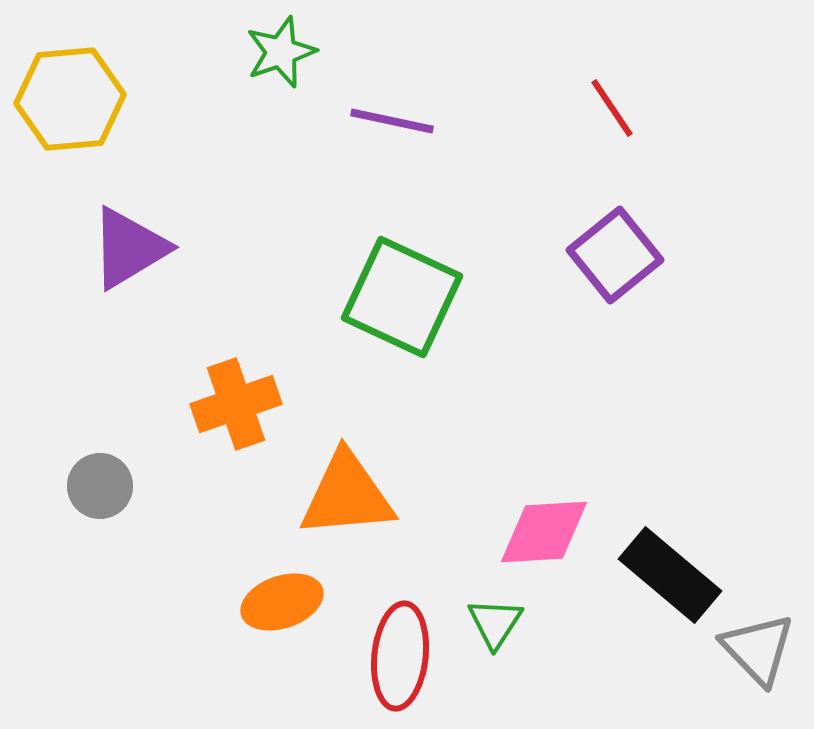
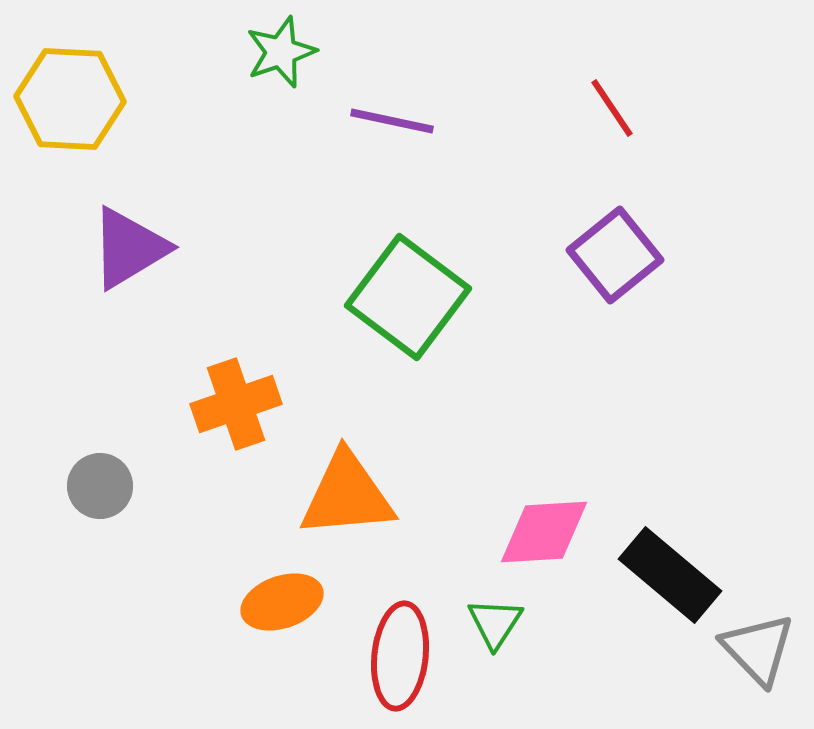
yellow hexagon: rotated 8 degrees clockwise
green square: moved 6 px right; rotated 12 degrees clockwise
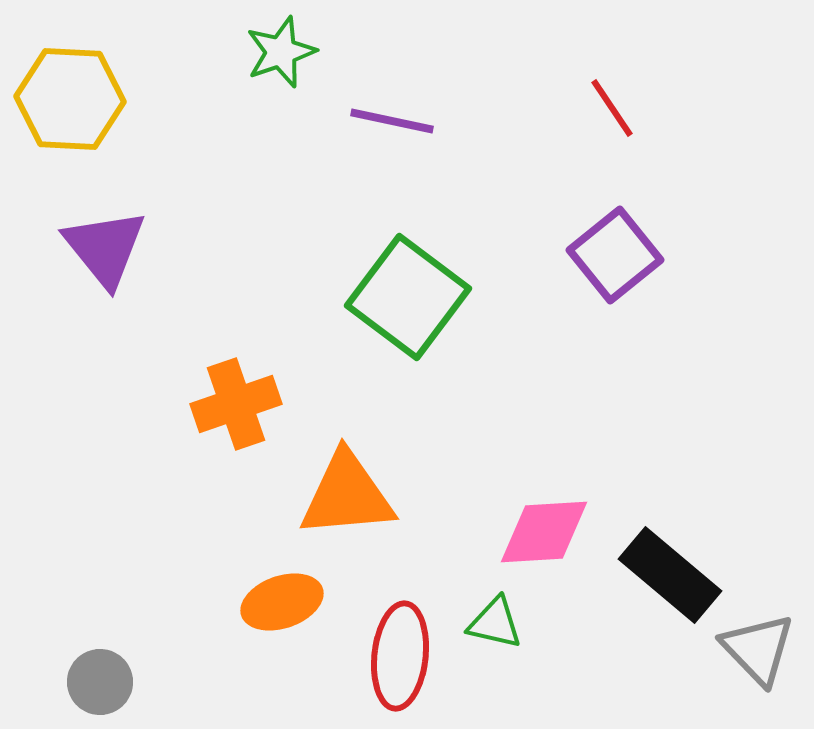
purple triangle: moved 24 px left; rotated 38 degrees counterclockwise
gray circle: moved 196 px down
green triangle: rotated 50 degrees counterclockwise
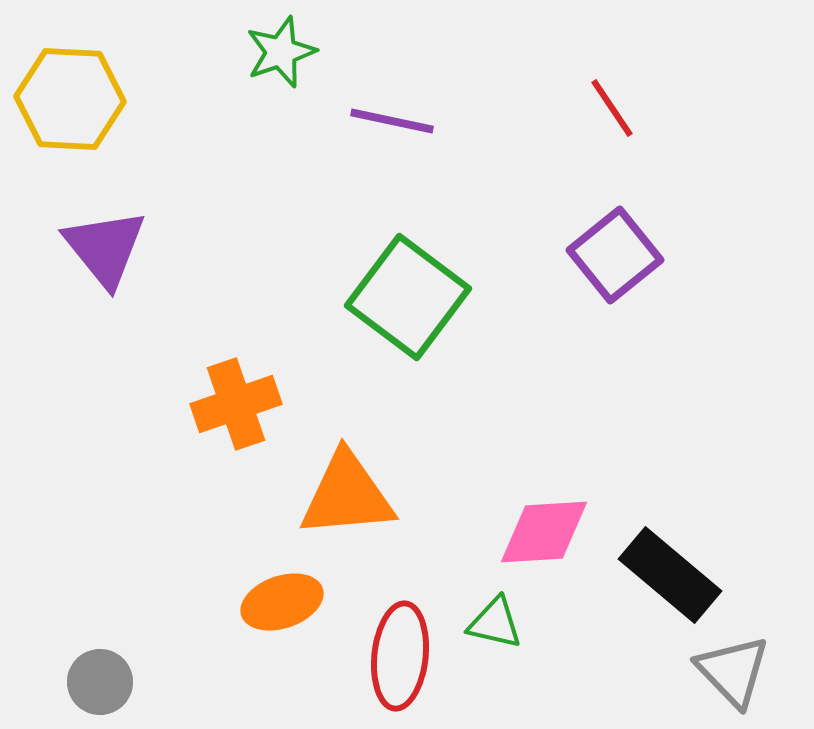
gray triangle: moved 25 px left, 22 px down
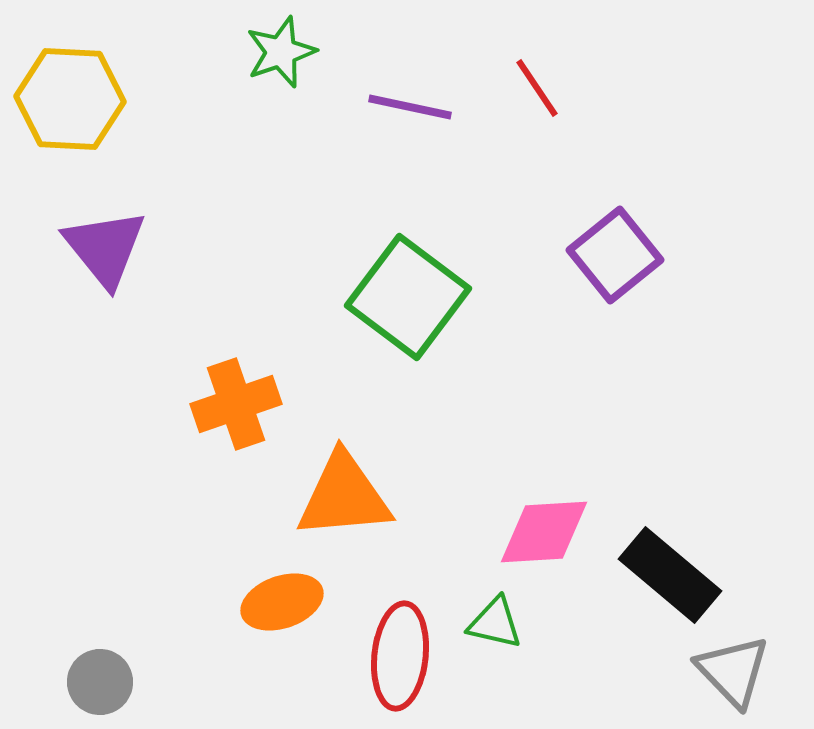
red line: moved 75 px left, 20 px up
purple line: moved 18 px right, 14 px up
orange triangle: moved 3 px left, 1 px down
